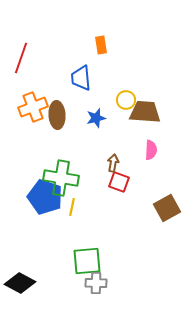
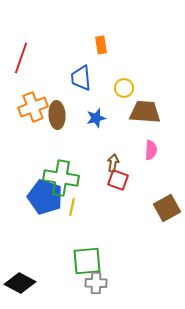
yellow circle: moved 2 px left, 12 px up
red square: moved 1 px left, 2 px up
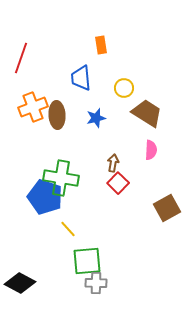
brown trapezoid: moved 2 px right, 1 px down; rotated 28 degrees clockwise
red square: moved 3 px down; rotated 25 degrees clockwise
yellow line: moved 4 px left, 22 px down; rotated 54 degrees counterclockwise
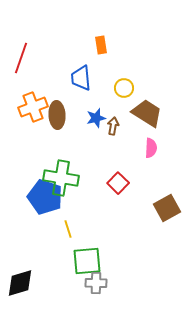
pink semicircle: moved 2 px up
brown arrow: moved 37 px up
yellow line: rotated 24 degrees clockwise
black diamond: rotated 44 degrees counterclockwise
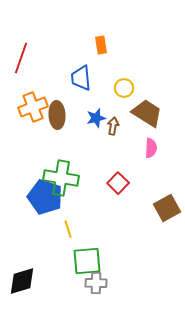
black diamond: moved 2 px right, 2 px up
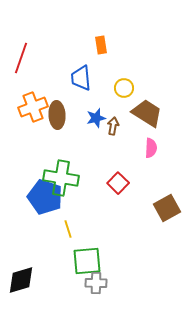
black diamond: moved 1 px left, 1 px up
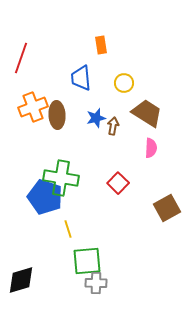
yellow circle: moved 5 px up
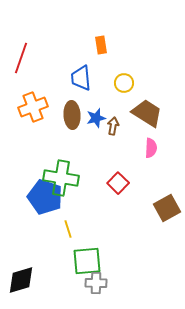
brown ellipse: moved 15 px right
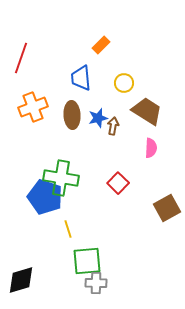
orange rectangle: rotated 54 degrees clockwise
brown trapezoid: moved 2 px up
blue star: moved 2 px right
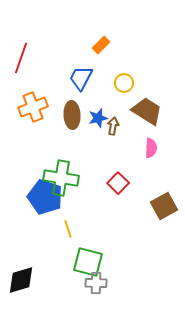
blue trapezoid: rotated 32 degrees clockwise
brown square: moved 3 px left, 2 px up
green square: moved 1 px right, 1 px down; rotated 20 degrees clockwise
